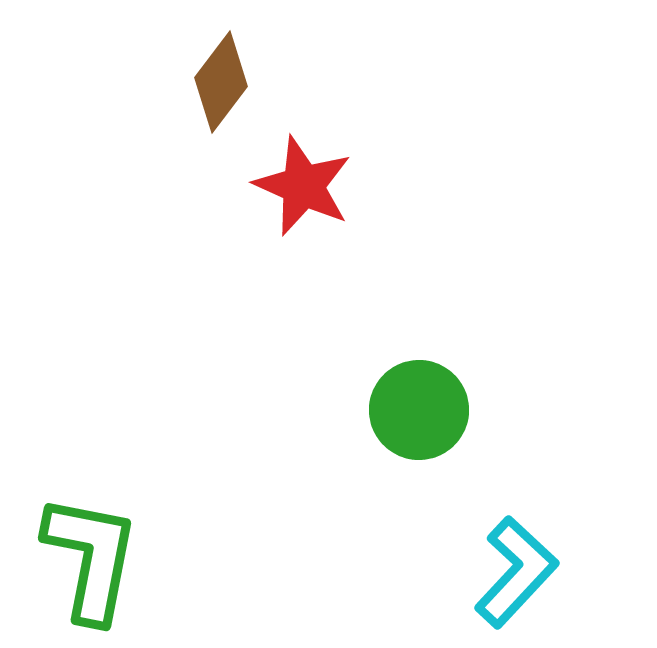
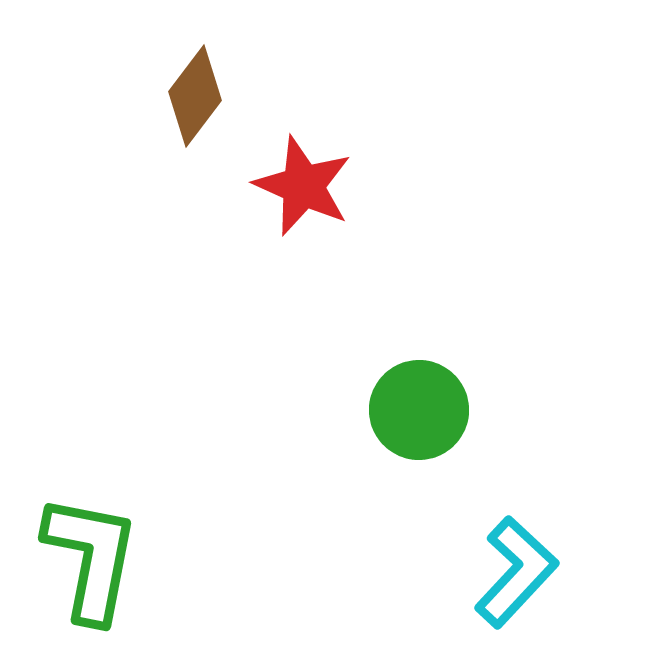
brown diamond: moved 26 px left, 14 px down
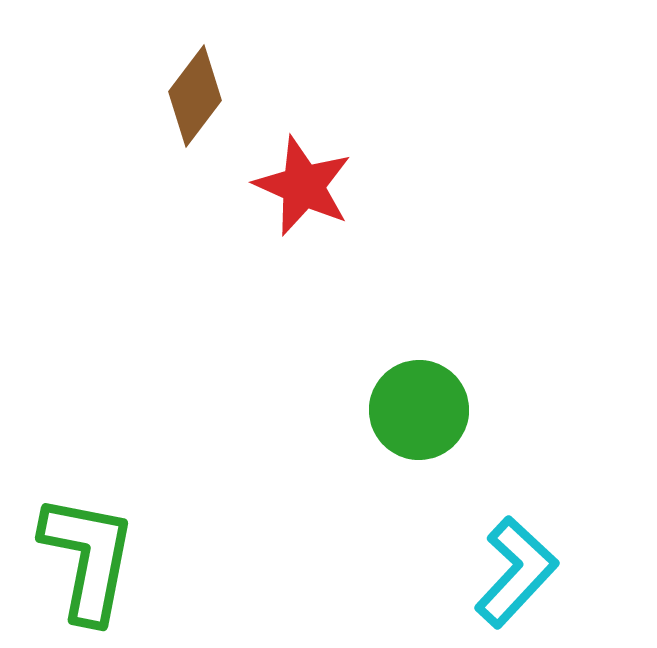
green L-shape: moved 3 px left
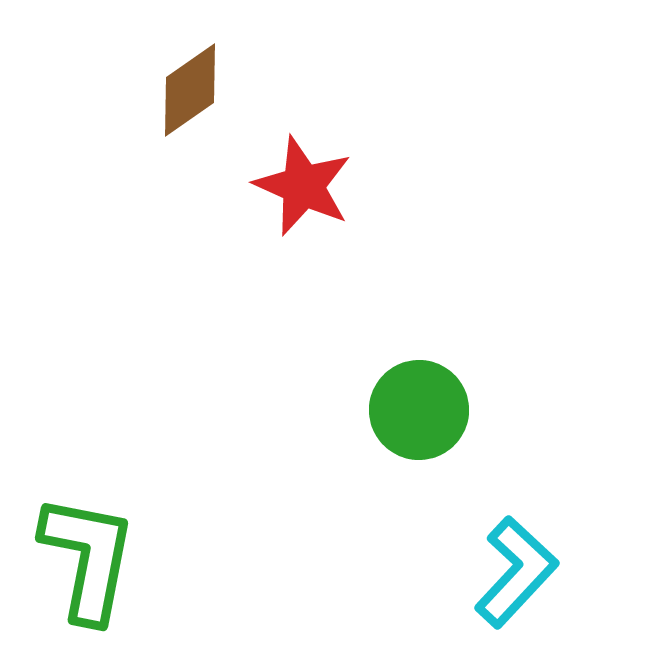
brown diamond: moved 5 px left, 6 px up; rotated 18 degrees clockwise
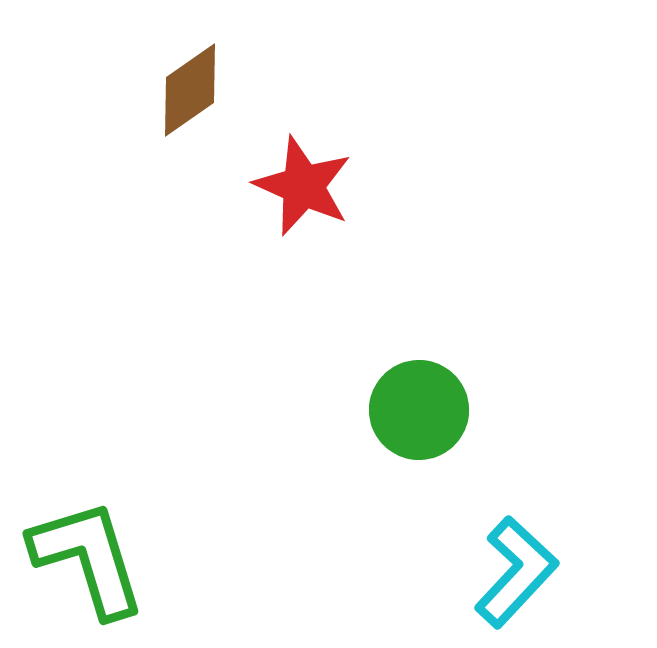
green L-shape: rotated 28 degrees counterclockwise
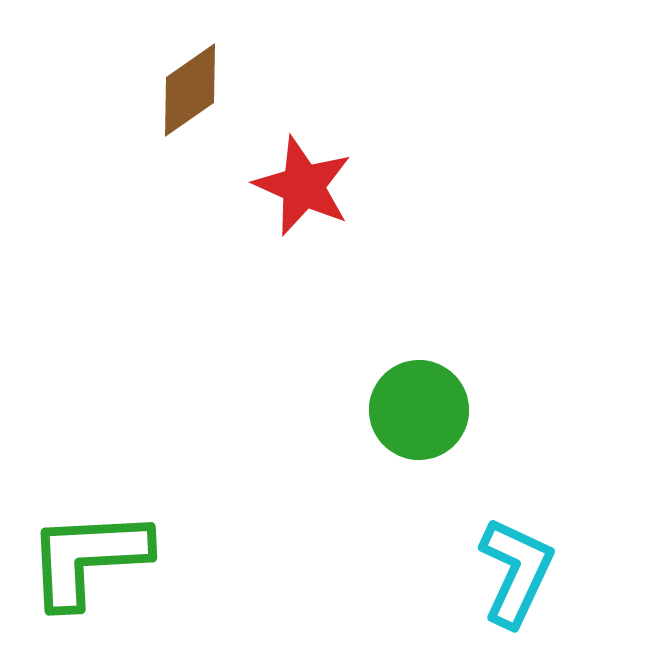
green L-shape: rotated 76 degrees counterclockwise
cyan L-shape: rotated 18 degrees counterclockwise
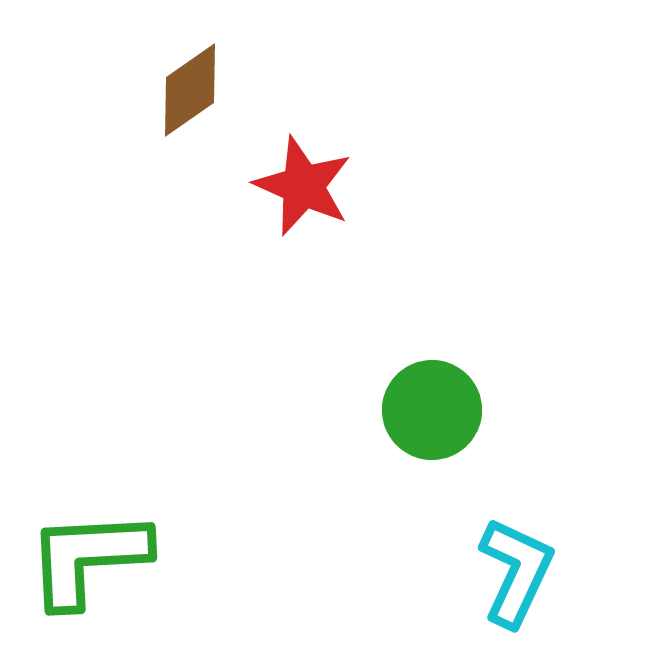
green circle: moved 13 px right
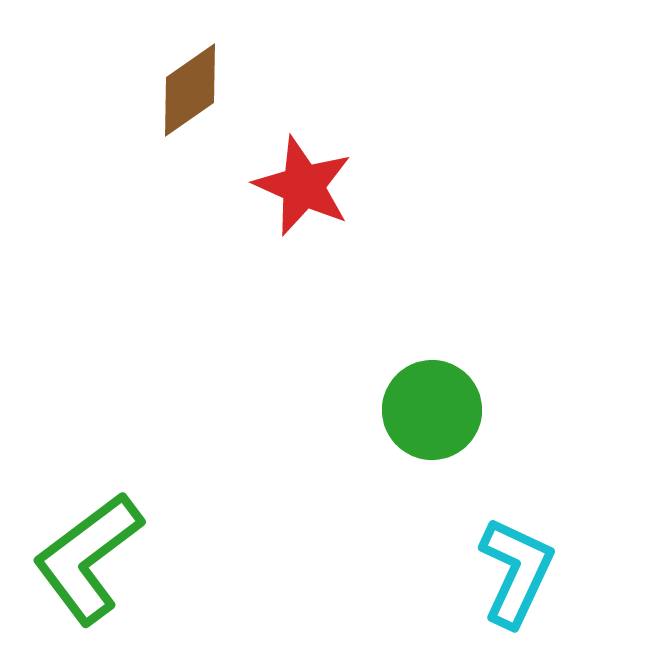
green L-shape: rotated 34 degrees counterclockwise
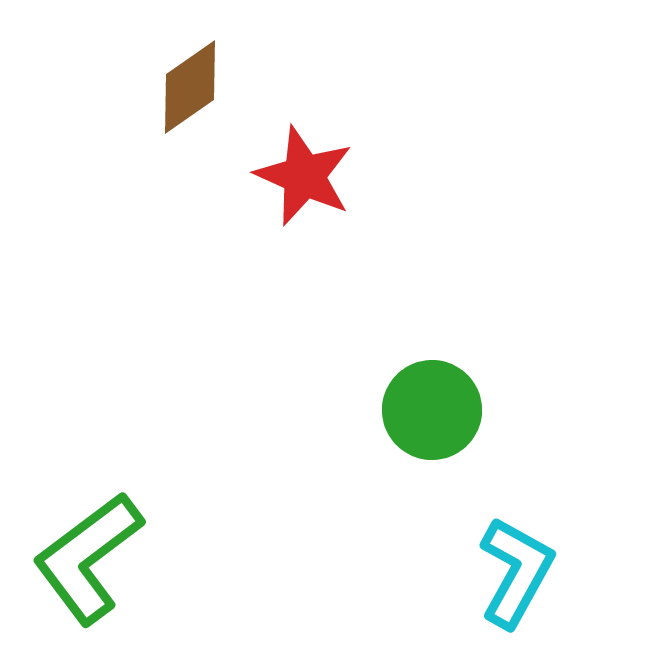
brown diamond: moved 3 px up
red star: moved 1 px right, 10 px up
cyan L-shape: rotated 4 degrees clockwise
